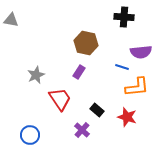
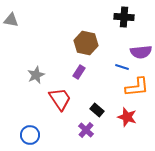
purple cross: moved 4 px right
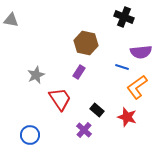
black cross: rotated 18 degrees clockwise
orange L-shape: rotated 150 degrees clockwise
purple cross: moved 2 px left
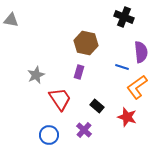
purple semicircle: rotated 90 degrees counterclockwise
purple rectangle: rotated 16 degrees counterclockwise
black rectangle: moved 4 px up
blue circle: moved 19 px right
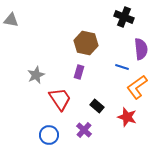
purple semicircle: moved 3 px up
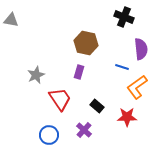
red star: rotated 18 degrees counterclockwise
